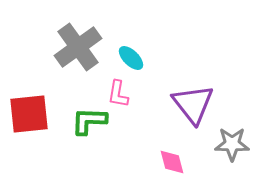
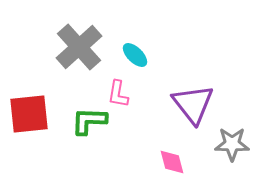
gray cross: moved 1 px right; rotated 6 degrees counterclockwise
cyan ellipse: moved 4 px right, 3 px up
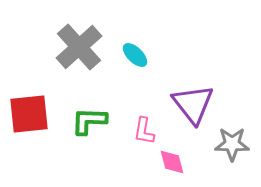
pink L-shape: moved 26 px right, 37 px down
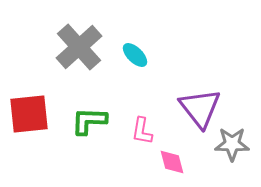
purple triangle: moved 7 px right, 4 px down
pink L-shape: moved 2 px left
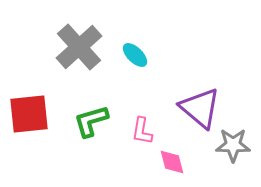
purple triangle: rotated 12 degrees counterclockwise
green L-shape: moved 2 px right; rotated 18 degrees counterclockwise
gray star: moved 1 px right, 1 px down
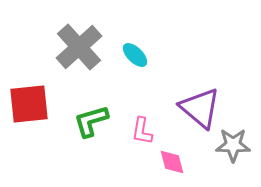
red square: moved 10 px up
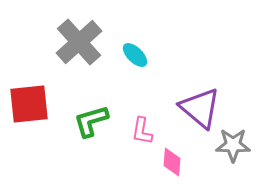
gray cross: moved 5 px up
pink diamond: rotated 20 degrees clockwise
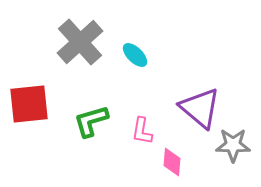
gray cross: moved 1 px right
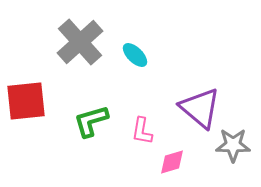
red square: moved 3 px left, 3 px up
pink diamond: rotated 68 degrees clockwise
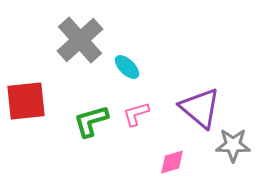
gray cross: moved 2 px up
cyan ellipse: moved 8 px left, 12 px down
pink L-shape: moved 6 px left, 17 px up; rotated 64 degrees clockwise
